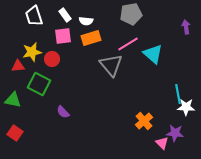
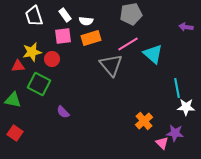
purple arrow: rotated 72 degrees counterclockwise
cyan line: moved 1 px left, 6 px up
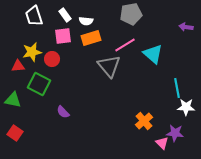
pink line: moved 3 px left, 1 px down
gray triangle: moved 2 px left, 1 px down
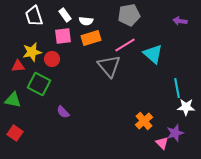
gray pentagon: moved 2 px left, 1 px down
purple arrow: moved 6 px left, 6 px up
purple star: rotated 24 degrees counterclockwise
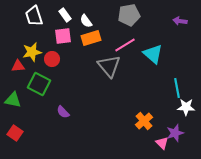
white semicircle: rotated 48 degrees clockwise
